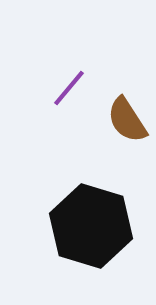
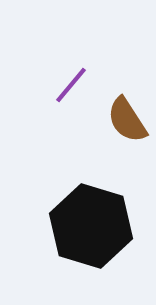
purple line: moved 2 px right, 3 px up
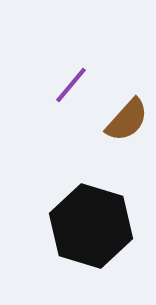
brown semicircle: rotated 105 degrees counterclockwise
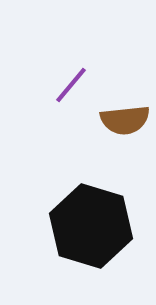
brown semicircle: moved 2 px left; rotated 42 degrees clockwise
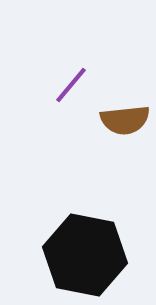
black hexagon: moved 6 px left, 29 px down; rotated 6 degrees counterclockwise
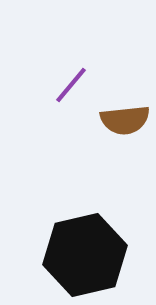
black hexagon: rotated 24 degrees counterclockwise
